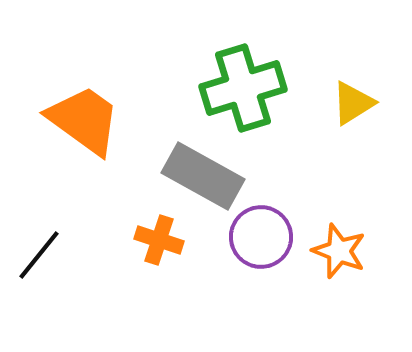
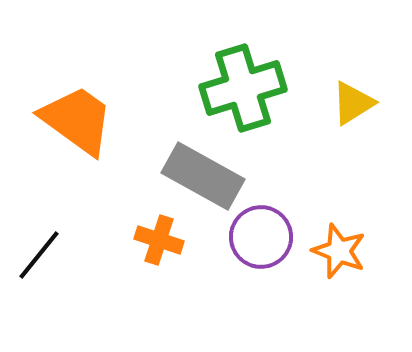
orange trapezoid: moved 7 px left
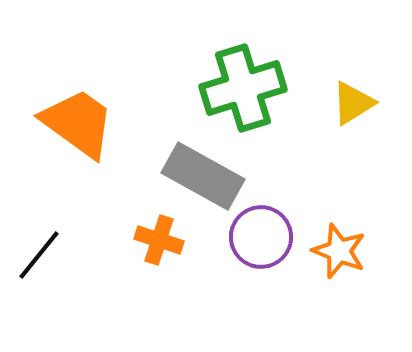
orange trapezoid: moved 1 px right, 3 px down
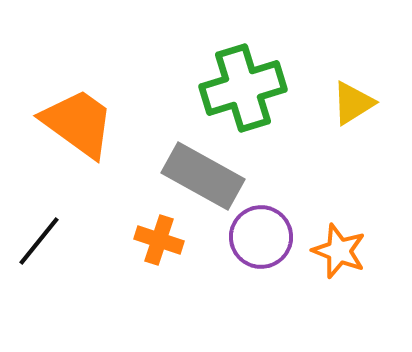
black line: moved 14 px up
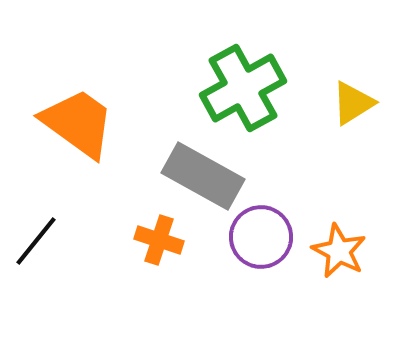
green cross: rotated 12 degrees counterclockwise
black line: moved 3 px left
orange star: rotated 6 degrees clockwise
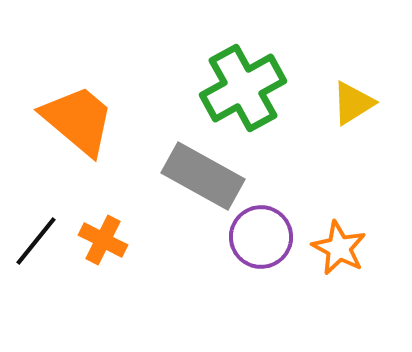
orange trapezoid: moved 3 px up; rotated 4 degrees clockwise
orange cross: moved 56 px left; rotated 9 degrees clockwise
orange star: moved 3 px up
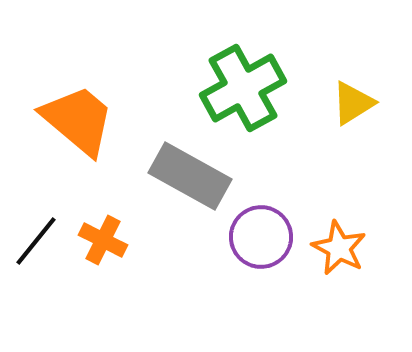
gray rectangle: moved 13 px left
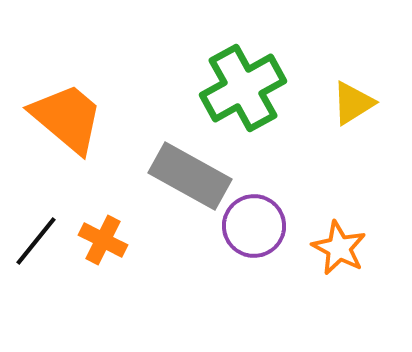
orange trapezoid: moved 11 px left, 2 px up
purple circle: moved 7 px left, 11 px up
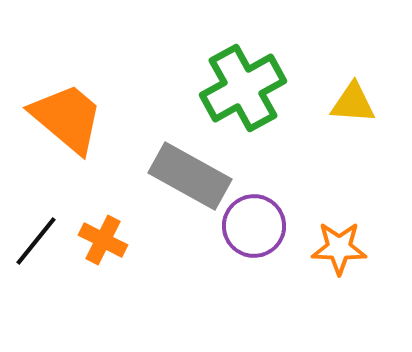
yellow triangle: rotated 36 degrees clockwise
orange star: rotated 26 degrees counterclockwise
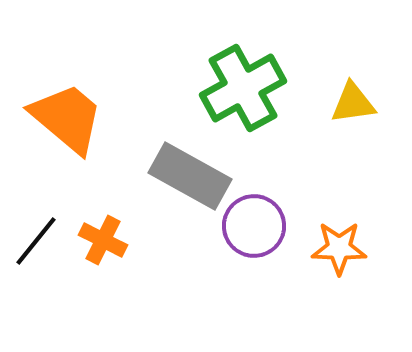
yellow triangle: rotated 12 degrees counterclockwise
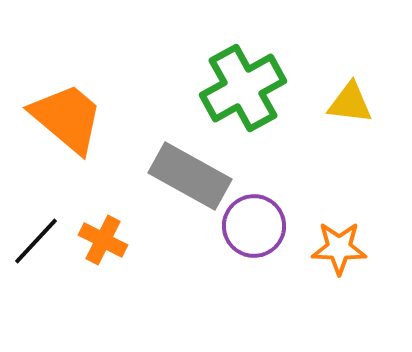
yellow triangle: moved 3 px left; rotated 15 degrees clockwise
black line: rotated 4 degrees clockwise
